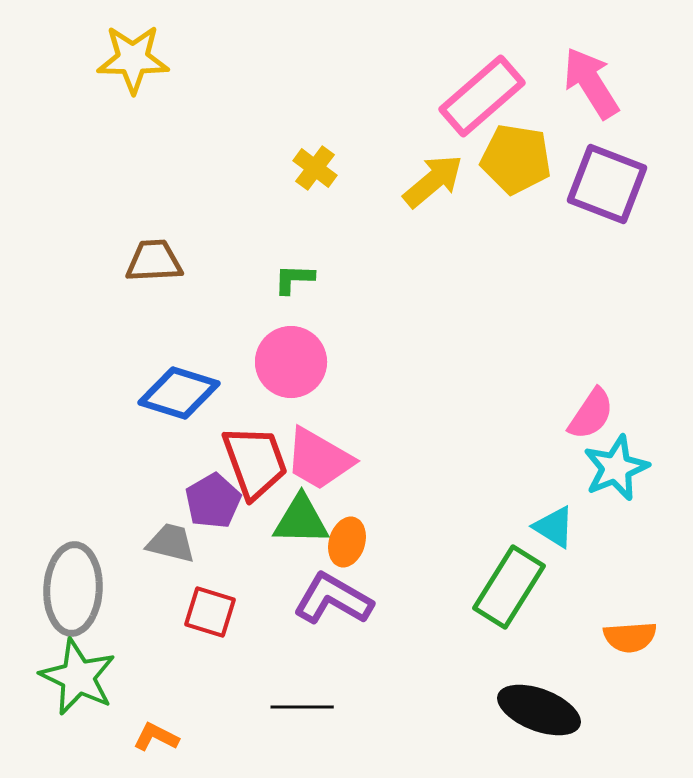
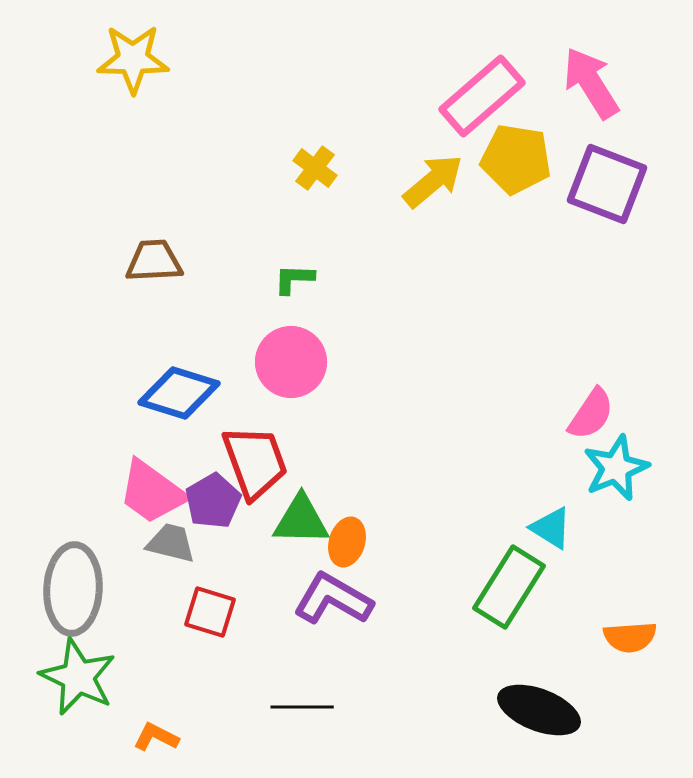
pink trapezoid: moved 167 px left, 33 px down; rotated 6 degrees clockwise
cyan triangle: moved 3 px left, 1 px down
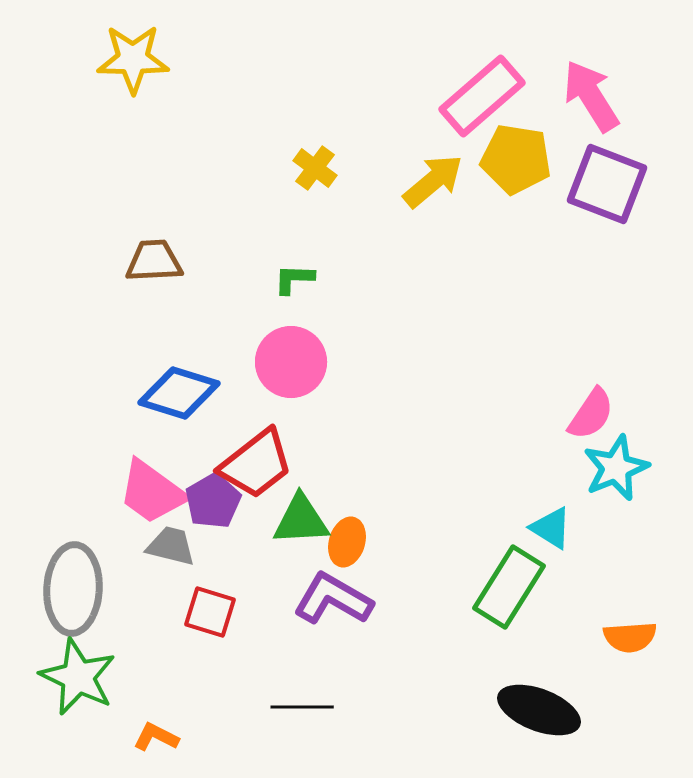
pink arrow: moved 13 px down
red trapezoid: moved 1 px right, 2 px down; rotated 72 degrees clockwise
green triangle: rotated 4 degrees counterclockwise
gray trapezoid: moved 3 px down
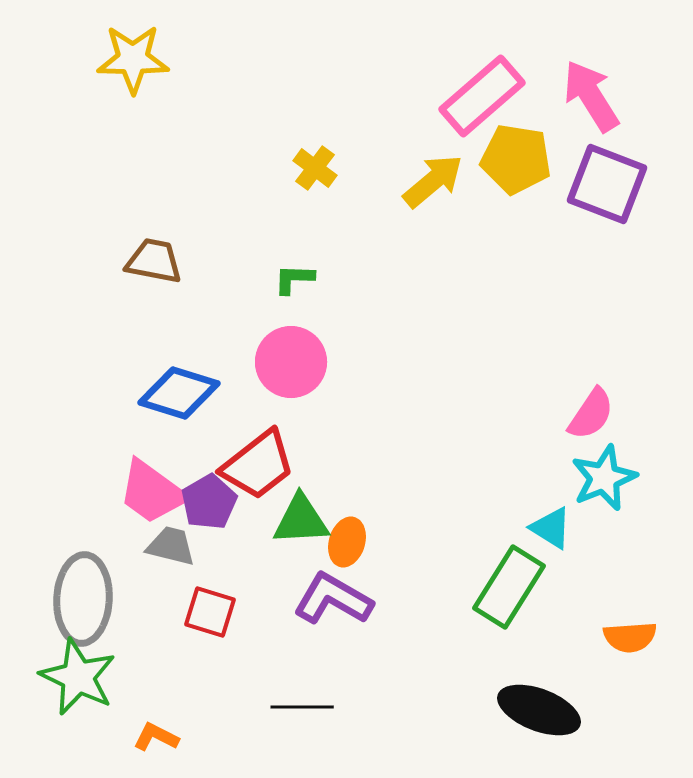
brown trapezoid: rotated 14 degrees clockwise
red trapezoid: moved 2 px right, 1 px down
cyan star: moved 12 px left, 10 px down
purple pentagon: moved 4 px left, 1 px down
gray ellipse: moved 10 px right, 10 px down
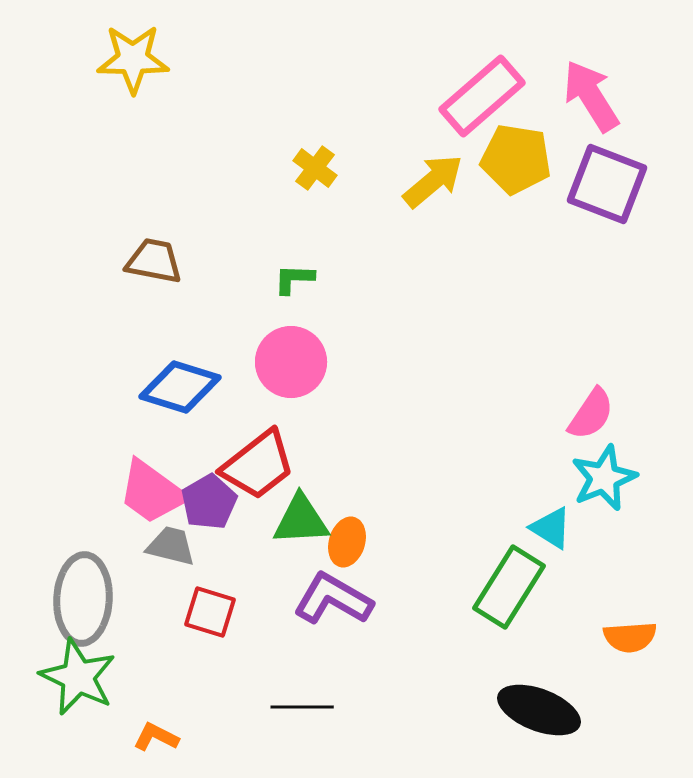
blue diamond: moved 1 px right, 6 px up
